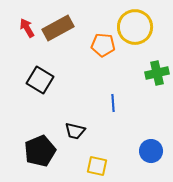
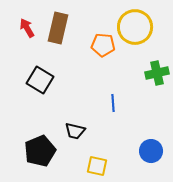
brown rectangle: rotated 48 degrees counterclockwise
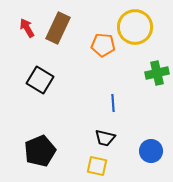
brown rectangle: rotated 12 degrees clockwise
black trapezoid: moved 30 px right, 7 px down
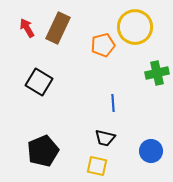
orange pentagon: rotated 20 degrees counterclockwise
black square: moved 1 px left, 2 px down
black pentagon: moved 3 px right
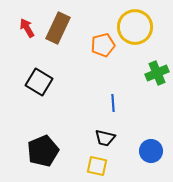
green cross: rotated 10 degrees counterclockwise
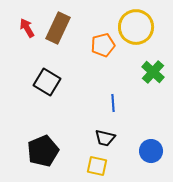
yellow circle: moved 1 px right
green cross: moved 4 px left, 1 px up; rotated 25 degrees counterclockwise
black square: moved 8 px right
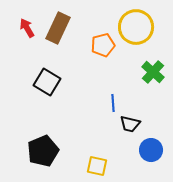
black trapezoid: moved 25 px right, 14 px up
blue circle: moved 1 px up
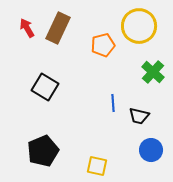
yellow circle: moved 3 px right, 1 px up
black square: moved 2 px left, 5 px down
black trapezoid: moved 9 px right, 8 px up
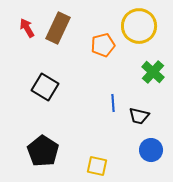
black pentagon: rotated 16 degrees counterclockwise
